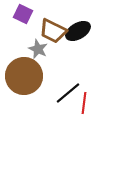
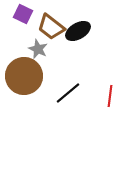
brown trapezoid: moved 2 px left, 4 px up; rotated 12 degrees clockwise
red line: moved 26 px right, 7 px up
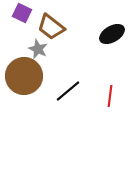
purple square: moved 1 px left, 1 px up
black ellipse: moved 34 px right, 3 px down
black line: moved 2 px up
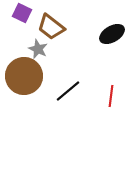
red line: moved 1 px right
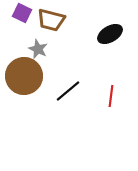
brown trapezoid: moved 7 px up; rotated 24 degrees counterclockwise
black ellipse: moved 2 px left
